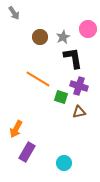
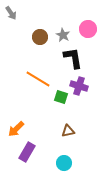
gray arrow: moved 3 px left
gray star: moved 2 px up; rotated 16 degrees counterclockwise
brown triangle: moved 11 px left, 19 px down
orange arrow: rotated 18 degrees clockwise
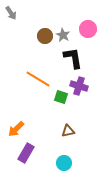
brown circle: moved 5 px right, 1 px up
purple rectangle: moved 1 px left, 1 px down
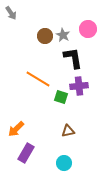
purple cross: rotated 24 degrees counterclockwise
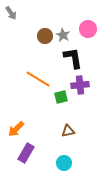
purple cross: moved 1 px right, 1 px up
green square: rotated 32 degrees counterclockwise
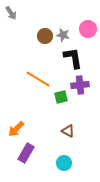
gray star: rotated 16 degrees counterclockwise
brown triangle: rotated 40 degrees clockwise
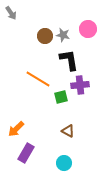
black L-shape: moved 4 px left, 2 px down
